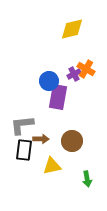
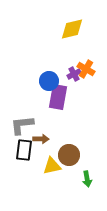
brown circle: moved 3 px left, 14 px down
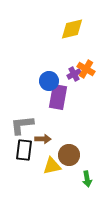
brown arrow: moved 2 px right
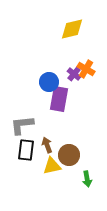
purple cross: rotated 24 degrees counterclockwise
blue circle: moved 1 px down
purple rectangle: moved 1 px right, 2 px down
brown arrow: moved 4 px right, 6 px down; rotated 112 degrees counterclockwise
black rectangle: moved 2 px right
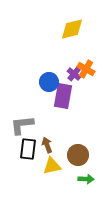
purple rectangle: moved 4 px right, 3 px up
black rectangle: moved 2 px right, 1 px up
brown circle: moved 9 px right
green arrow: moved 1 px left; rotated 77 degrees counterclockwise
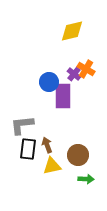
yellow diamond: moved 2 px down
purple rectangle: rotated 10 degrees counterclockwise
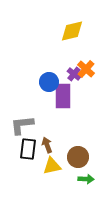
orange cross: rotated 12 degrees clockwise
brown circle: moved 2 px down
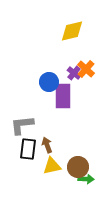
purple cross: moved 1 px up
brown circle: moved 10 px down
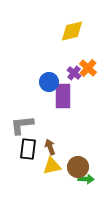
orange cross: moved 2 px right, 1 px up
brown arrow: moved 3 px right, 2 px down
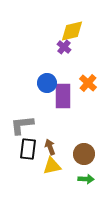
orange cross: moved 15 px down
purple cross: moved 10 px left, 26 px up
blue circle: moved 2 px left, 1 px down
brown circle: moved 6 px right, 13 px up
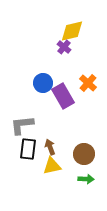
blue circle: moved 4 px left
purple rectangle: rotated 30 degrees counterclockwise
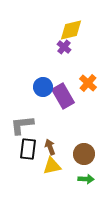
yellow diamond: moved 1 px left, 1 px up
blue circle: moved 4 px down
